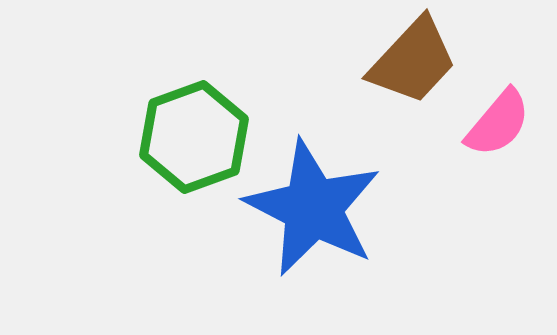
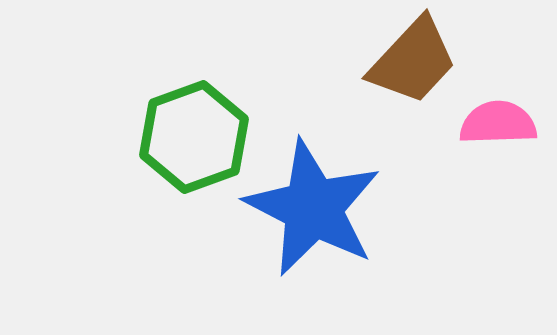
pink semicircle: rotated 132 degrees counterclockwise
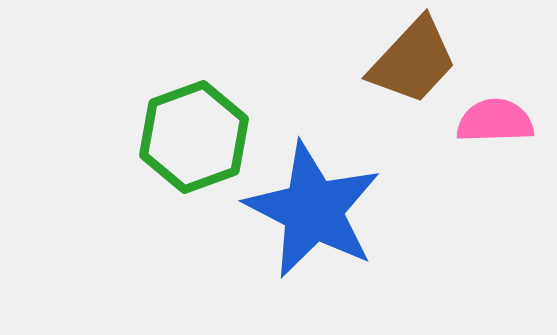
pink semicircle: moved 3 px left, 2 px up
blue star: moved 2 px down
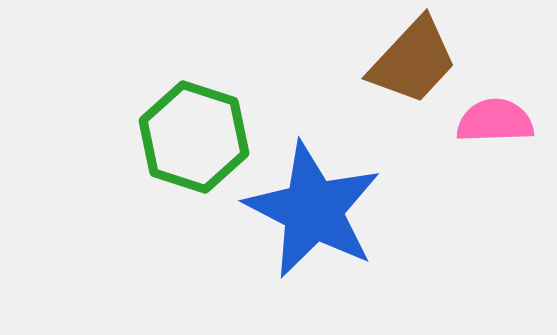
green hexagon: rotated 22 degrees counterclockwise
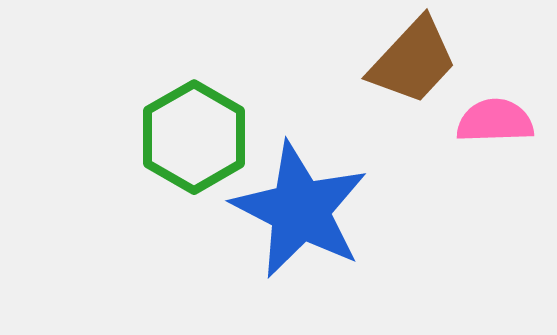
green hexagon: rotated 12 degrees clockwise
blue star: moved 13 px left
